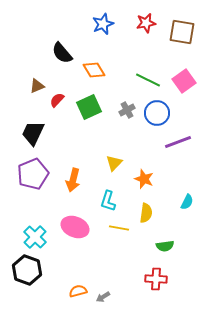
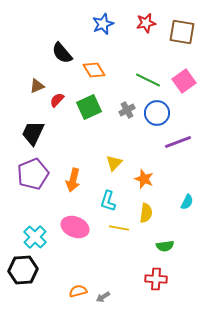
black hexagon: moved 4 px left; rotated 24 degrees counterclockwise
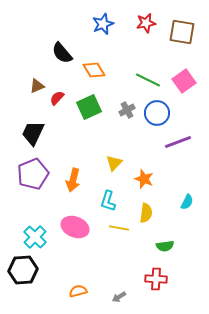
red semicircle: moved 2 px up
gray arrow: moved 16 px right
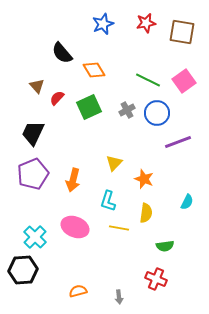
brown triangle: rotated 49 degrees counterclockwise
red cross: rotated 20 degrees clockwise
gray arrow: rotated 64 degrees counterclockwise
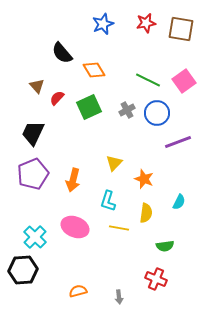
brown square: moved 1 px left, 3 px up
cyan semicircle: moved 8 px left
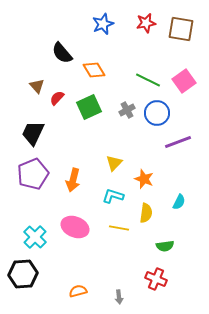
cyan L-shape: moved 5 px right, 5 px up; rotated 90 degrees clockwise
black hexagon: moved 4 px down
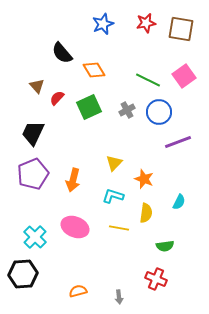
pink square: moved 5 px up
blue circle: moved 2 px right, 1 px up
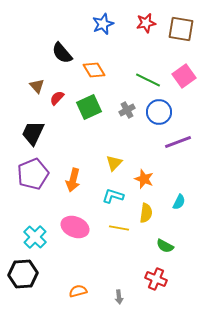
green semicircle: rotated 36 degrees clockwise
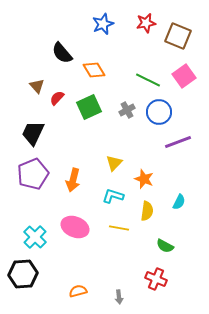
brown square: moved 3 px left, 7 px down; rotated 12 degrees clockwise
yellow semicircle: moved 1 px right, 2 px up
